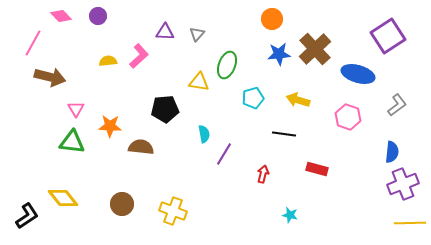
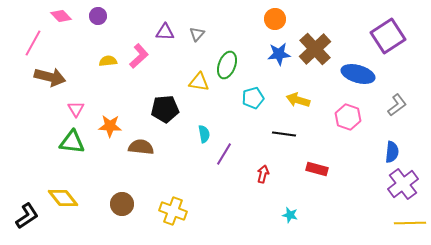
orange circle: moved 3 px right
purple cross: rotated 16 degrees counterclockwise
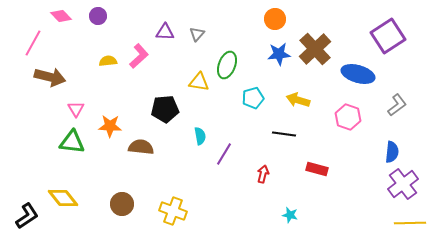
cyan semicircle: moved 4 px left, 2 px down
